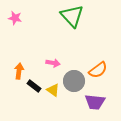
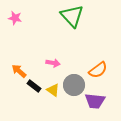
orange arrow: rotated 56 degrees counterclockwise
gray circle: moved 4 px down
purple trapezoid: moved 1 px up
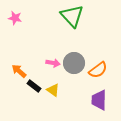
gray circle: moved 22 px up
purple trapezoid: moved 4 px right, 1 px up; rotated 85 degrees clockwise
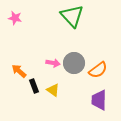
black rectangle: rotated 32 degrees clockwise
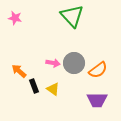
yellow triangle: moved 1 px up
purple trapezoid: moved 2 px left; rotated 90 degrees counterclockwise
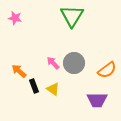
green triangle: rotated 15 degrees clockwise
pink arrow: rotated 144 degrees counterclockwise
orange semicircle: moved 9 px right
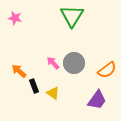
yellow triangle: moved 4 px down
purple trapezoid: rotated 55 degrees counterclockwise
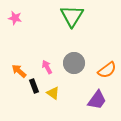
pink arrow: moved 6 px left, 4 px down; rotated 16 degrees clockwise
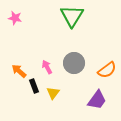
yellow triangle: rotated 32 degrees clockwise
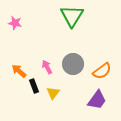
pink star: moved 5 px down
gray circle: moved 1 px left, 1 px down
orange semicircle: moved 5 px left, 1 px down
